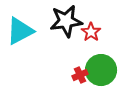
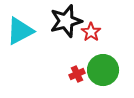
black star: rotated 8 degrees counterclockwise
green circle: moved 2 px right
red cross: moved 3 px left, 1 px up
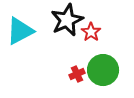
black star: moved 1 px right, 1 px up; rotated 8 degrees counterclockwise
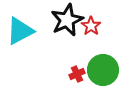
red star: moved 6 px up
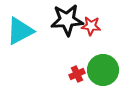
black star: rotated 20 degrees clockwise
red star: rotated 30 degrees counterclockwise
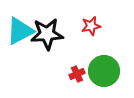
black star: moved 20 px left, 14 px down
red star: rotated 18 degrees counterclockwise
green circle: moved 1 px right, 1 px down
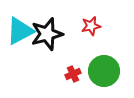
black star: rotated 12 degrees counterclockwise
red cross: moved 4 px left
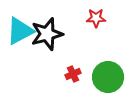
red star: moved 5 px right, 8 px up; rotated 12 degrees clockwise
green circle: moved 4 px right, 6 px down
